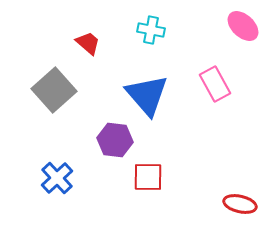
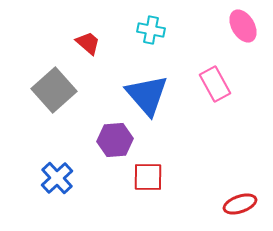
pink ellipse: rotated 16 degrees clockwise
purple hexagon: rotated 12 degrees counterclockwise
red ellipse: rotated 32 degrees counterclockwise
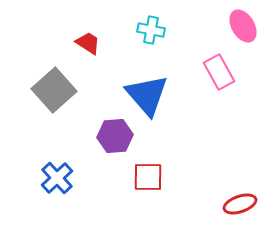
red trapezoid: rotated 8 degrees counterclockwise
pink rectangle: moved 4 px right, 12 px up
purple hexagon: moved 4 px up
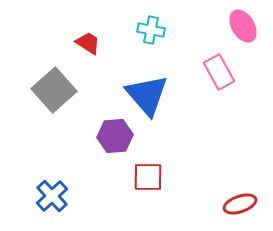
blue cross: moved 5 px left, 18 px down
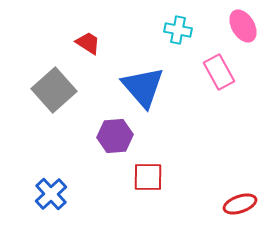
cyan cross: moved 27 px right
blue triangle: moved 4 px left, 8 px up
blue cross: moved 1 px left, 2 px up
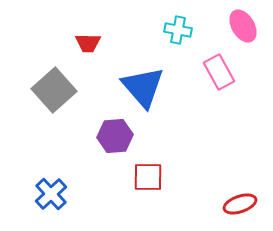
red trapezoid: rotated 148 degrees clockwise
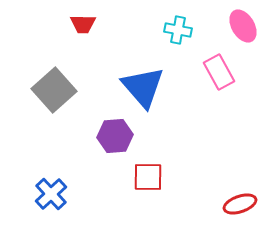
red trapezoid: moved 5 px left, 19 px up
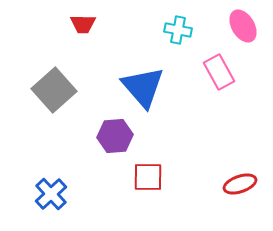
red ellipse: moved 20 px up
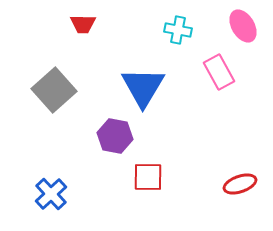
blue triangle: rotated 12 degrees clockwise
purple hexagon: rotated 16 degrees clockwise
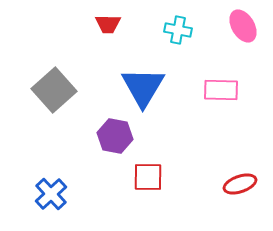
red trapezoid: moved 25 px right
pink rectangle: moved 2 px right, 18 px down; rotated 60 degrees counterclockwise
